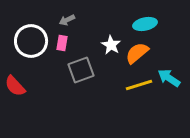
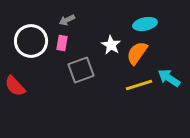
orange semicircle: rotated 15 degrees counterclockwise
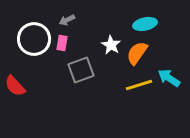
white circle: moved 3 px right, 2 px up
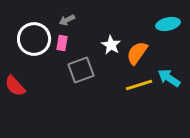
cyan ellipse: moved 23 px right
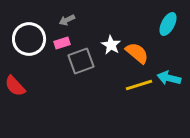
cyan ellipse: rotated 50 degrees counterclockwise
white circle: moved 5 px left
pink rectangle: rotated 63 degrees clockwise
orange semicircle: rotated 95 degrees clockwise
gray square: moved 9 px up
cyan arrow: rotated 20 degrees counterclockwise
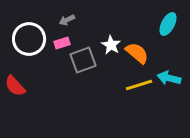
gray square: moved 2 px right, 1 px up
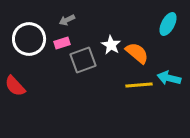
yellow line: rotated 12 degrees clockwise
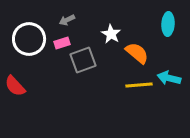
cyan ellipse: rotated 25 degrees counterclockwise
white star: moved 11 px up
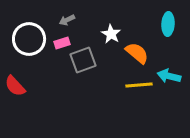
cyan arrow: moved 2 px up
